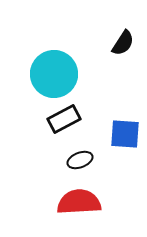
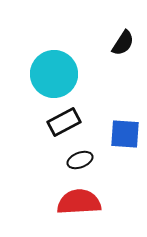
black rectangle: moved 3 px down
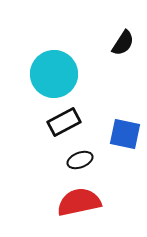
blue square: rotated 8 degrees clockwise
red semicircle: rotated 9 degrees counterclockwise
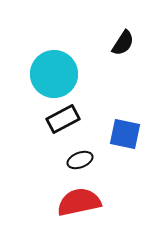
black rectangle: moved 1 px left, 3 px up
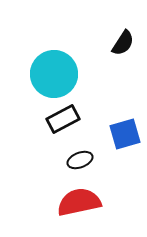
blue square: rotated 28 degrees counterclockwise
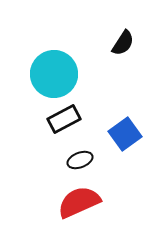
black rectangle: moved 1 px right
blue square: rotated 20 degrees counterclockwise
red semicircle: rotated 12 degrees counterclockwise
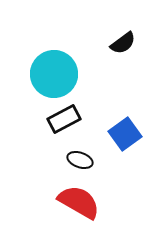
black semicircle: rotated 20 degrees clockwise
black ellipse: rotated 40 degrees clockwise
red semicircle: rotated 54 degrees clockwise
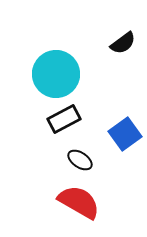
cyan circle: moved 2 px right
black ellipse: rotated 15 degrees clockwise
